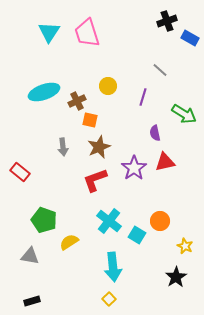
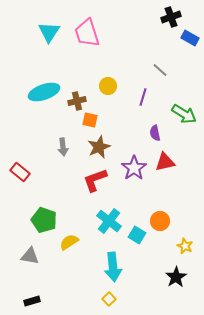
black cross: moved 4 px right, 4 px up
brown cross: rotated 12 degrees clockwise
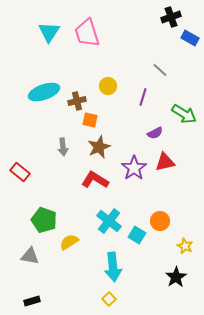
purple semicircle: rotated 105 degrees counterclockwise
red L-shape: rotated 52 degrees clockwise
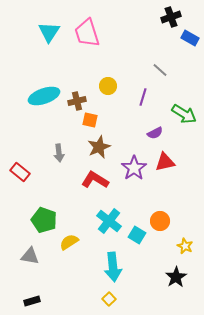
cyan ellipse: moved 4 px down
gray arrow: moved 4 px left, 6 px down
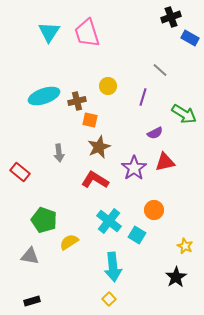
orange circle: moved 6 px left, 11 px up
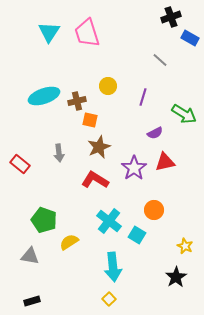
gray line: moved 10 px up
red rectangle: moved 8 px up
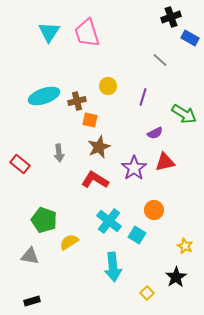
yellow square: moved 38 px right, 6 px up
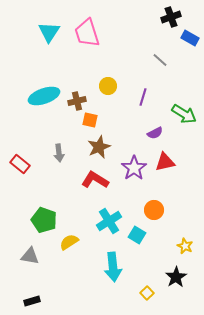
cyan cross: rotated 20 degrees clockwise
